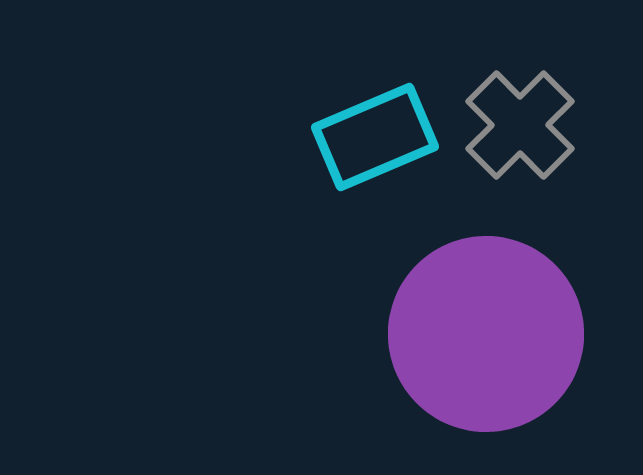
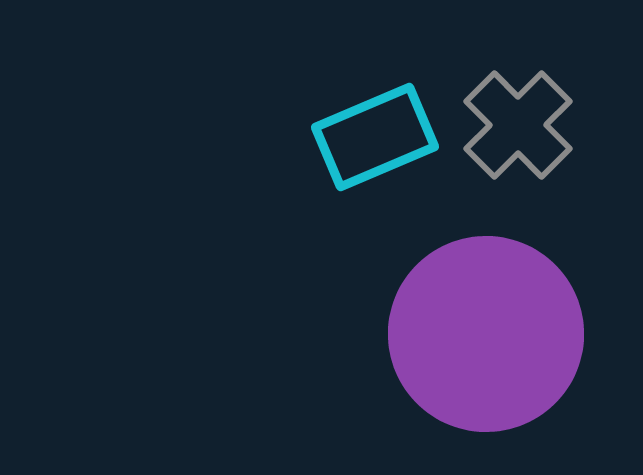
gray cross: moved 2 px left
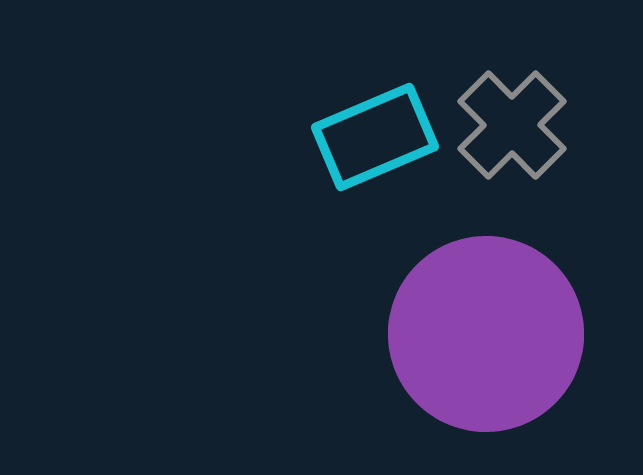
gray cross: moved 6 px left
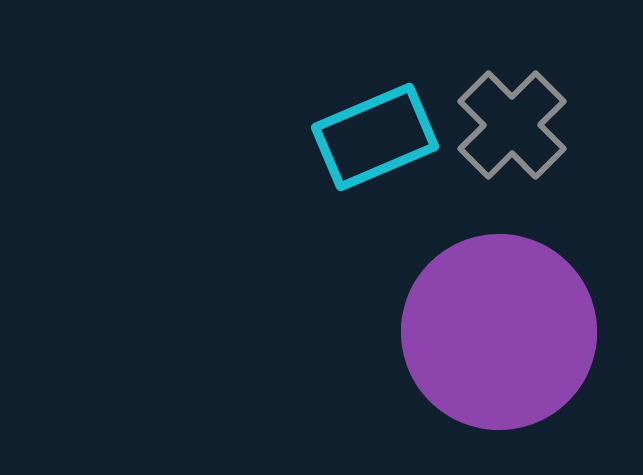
purple circle: moved 13 px right, 2 px up
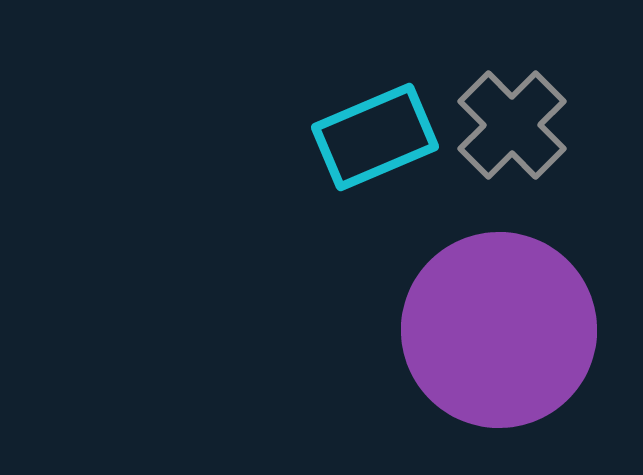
purple circle: moved 2 px up
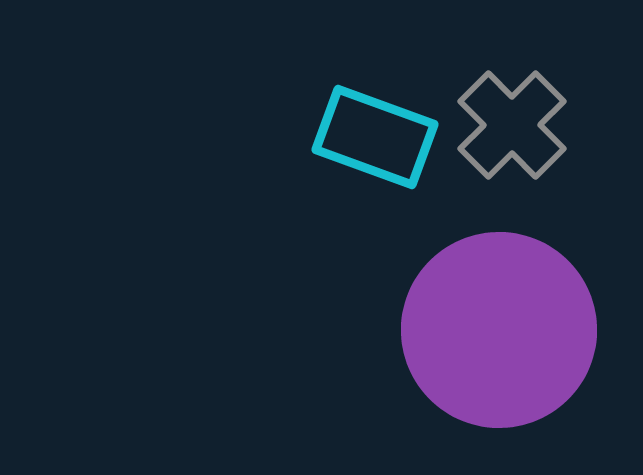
cyan rectangle: rotated 43 degrees clockwise
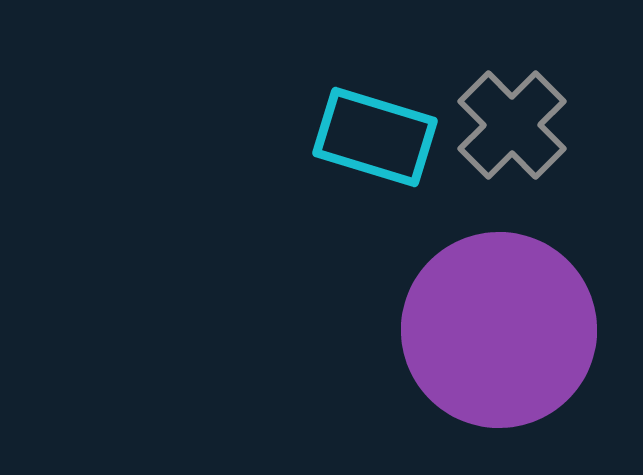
cyan rectangle: rotated 3 degrees counterclockwise
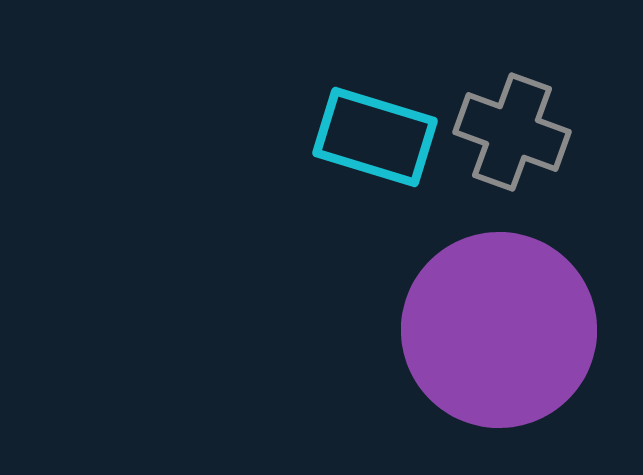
gray cross: moved 7 px down; rotated 25 degrees counterclockwise
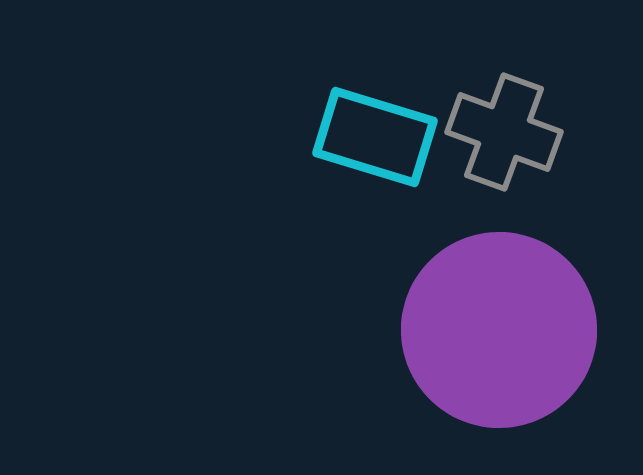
gray cross: moved 8 px left
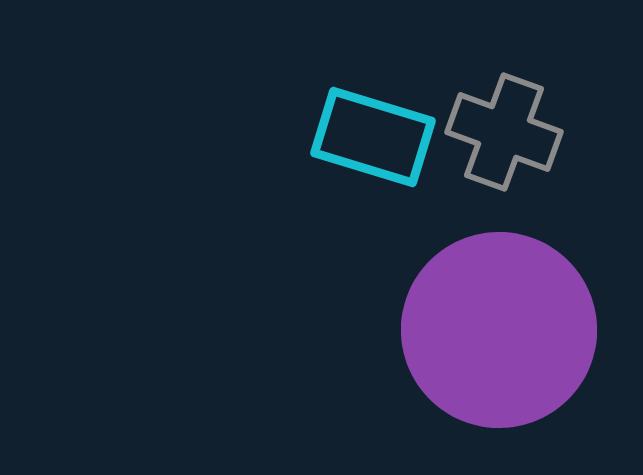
cyan rectangle: moved 2 px left
